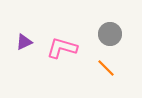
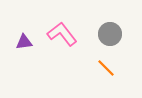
purple triangle: rotated 18 degrees clockwise
pink L-shape: moved 14 px up; rotated 36 degrees clockwise
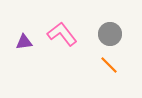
orange line: moved 3 px right, 3 px up
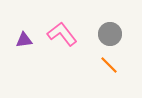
purple triangle: moved 2 px up
